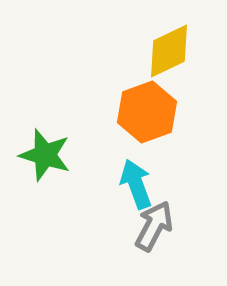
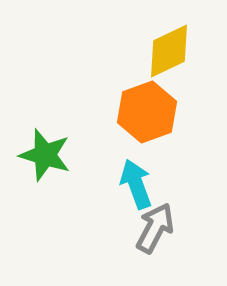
gray arrow: moved 1 px right, 2 px down
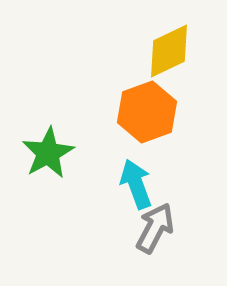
green star: moved 3 px right, 2 px up; rotated 26 degrees clockwise
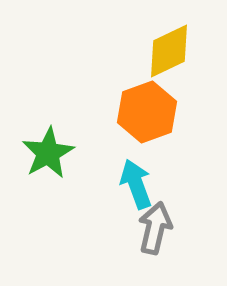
gray arrow: rotated 15 degrees counterclockwise
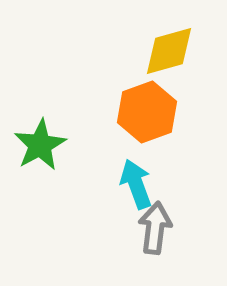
yellow diamond: rotated 10 degrees clockwise
green star: moved 8 px left, 8 px up
gray arrow: rotated 6 degrees counterclockwise
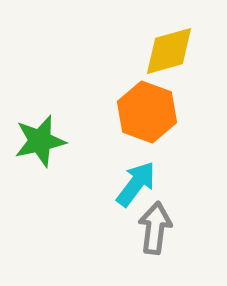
orange hexagon: rotated 20 degrees counterclockwise
green star: moved 4 px up; rotated 16 degrees clockwise
cyan arrow: rotated 57 degrees clockwise
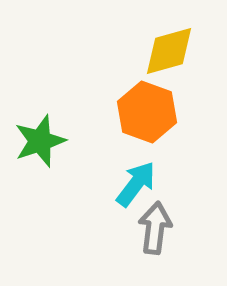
green star: rotated 6 degrees counterclockwise
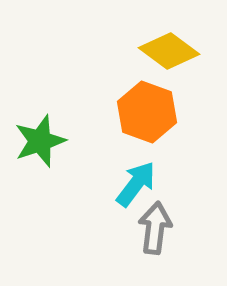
yellow diamond: rotated 52 degrees clockwise
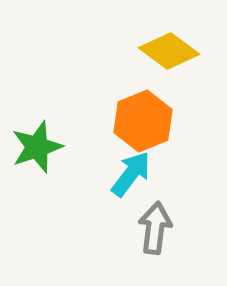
orange hexagon: moved 4 px left, 9 px down; rotated 18 degrees clockwise
green star: moved 3 px left, 6 px down
cyan arrow: moved 5 px left, 10 px up
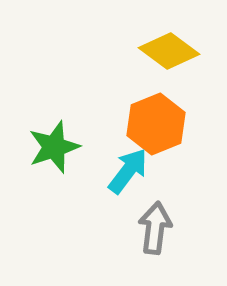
orange hexagon: moved 13 px right, 3 px down
green star: moved 17 px right
cyan arrow: moved 3 px left, 3 px up
